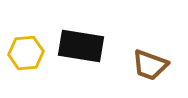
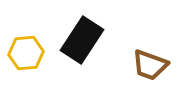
black rectangle: moved 1 px right, 6 px up; rotated 66 degrees counterclockwise
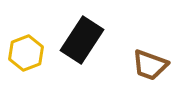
yellow hexagon: rotated 16 degrees counterclockwise
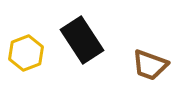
black rectangle: rotated 66 degrees counterclockwise
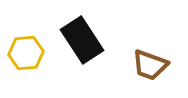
yellow hexagon: rotated 16 degrees clockwise
